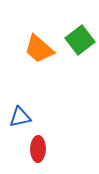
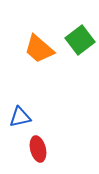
red ellipse: rotated 15 degrees counterclockwise
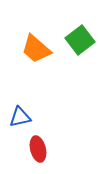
orange trapezoid: moved 3 px left
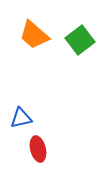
orange trapezoid: moved 2 px left, 14 px up
blue triangle: moved 1 px right, 1 px down
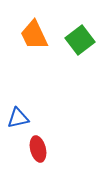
orange trapezoid: rotated 24 degrees clockwise
blue triangle: moved 3 px left
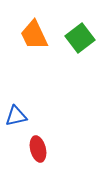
green square: moved 2 px up
blue triangle: moved 2 px left, 2 px up
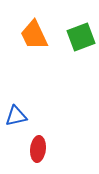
green square: moved 1 px right, 1 px up; rotated 16 degrees clockwise
red ellipse: rotated 20 degrees clockwise
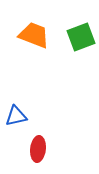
orange trapezoid: rotated 136 degrees clockwise
